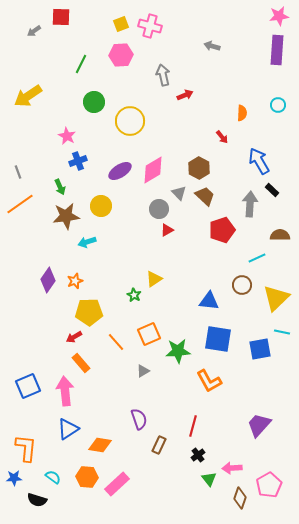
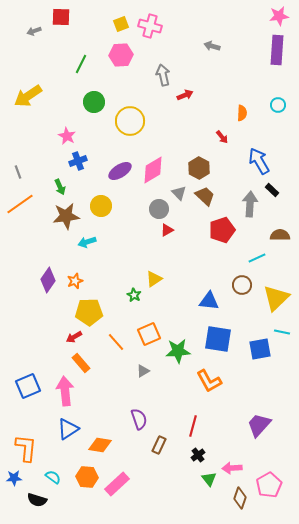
gray arrow at (34, 31): rotated 16 degrees clockwise
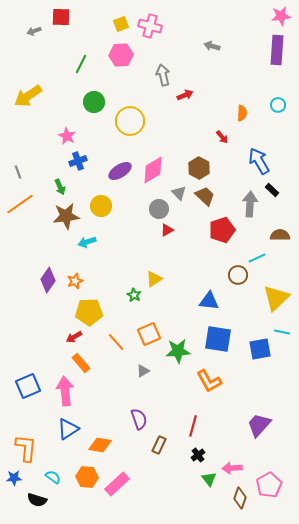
pink star at (279, 16): moved 2 px right
brown circle at (242, 285): moved 4 px left, 10 px up
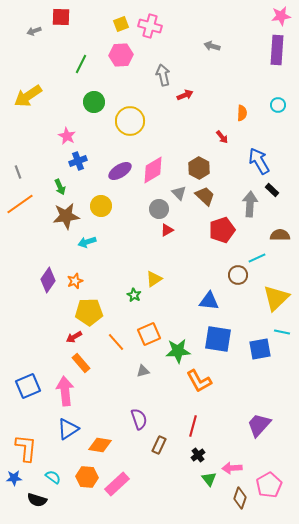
gray triangle at (143, 371): rotated 16 degrees clockwise
orange L-shape at (209, 381): moved 10 px left
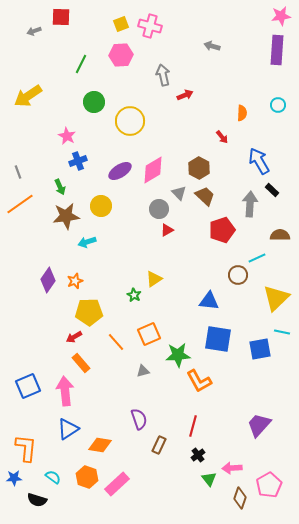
green star at (178, 351): moved 4 px down
orange hexagon at (87, 477): rotated 15 degrees clockwise
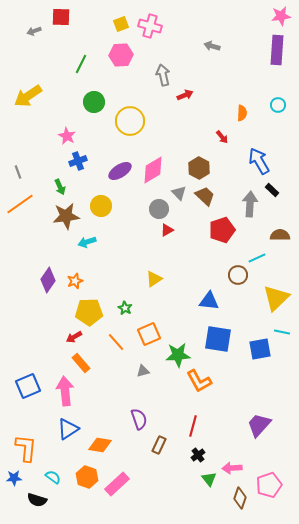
green star at (134, 295): moved 9 px left, 13 px down
pink pentagon at (269, 485): rotated 10 degrees clockwise
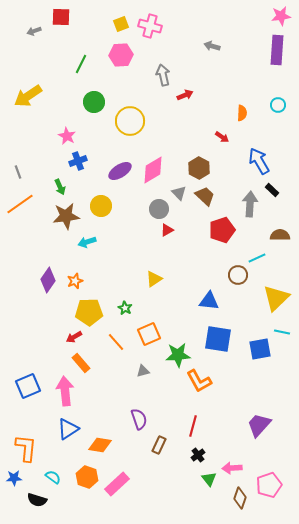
red arrow at (222, 137): rotated 16 degrees counterclockwise
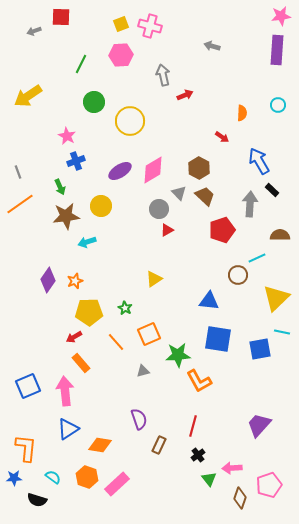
blue cross at (78, 161): moved 2 px left
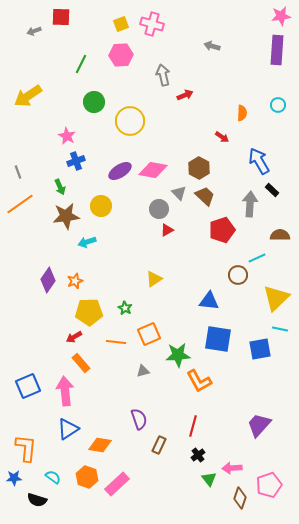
pink cross at (150, 26): moved 2 px right, 2 px up
pink diamond at (153, 170): rotated 40 degrees clockwise
cyan line at (282, 332): moved 2 px left, 3 px up
orange line at (116, 342): rotated 42 degrees counterclockwise
